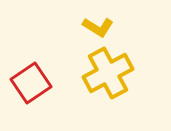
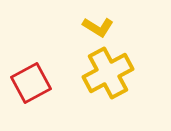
red square: rotated 6 degrees clockwise
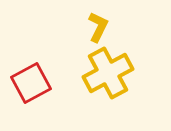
yellow L-shape: rotated 96 degrees counterclockwise
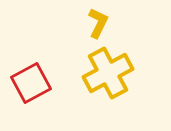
yellow L-shape: moved 4 px up
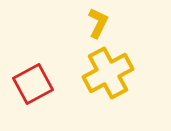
red square: moved 2 px right, 1 px down
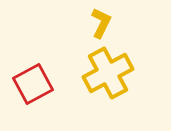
yellow L-shape: moved 3 px right
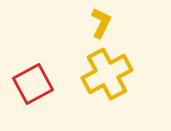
yellow cross: moved 1 px left, 1 px down
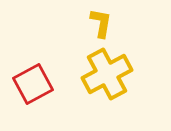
yellow L-shape: rotated 16 degrees counterclockwise
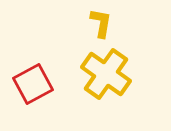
yellow cross: moved 1 px left; rotated 27 degrees counterclockwise
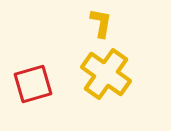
red square: rotated 12 degrees clockwise
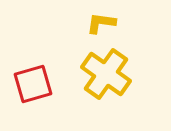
yellow L-shape: rotated 92 degrees counterclockwise
